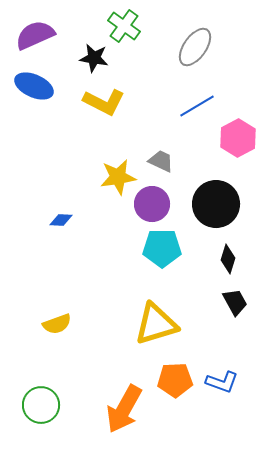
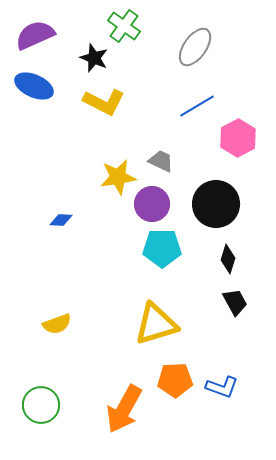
black star: rotated 12 degrees clockwise
blue L-shape: moved 5 px down
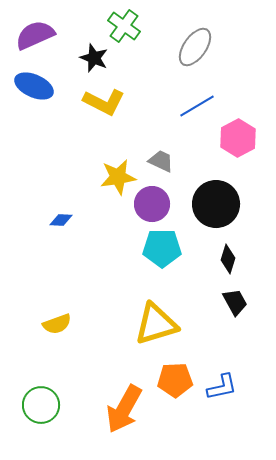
blue L-shape: rotated 32 degrees counterclockwise
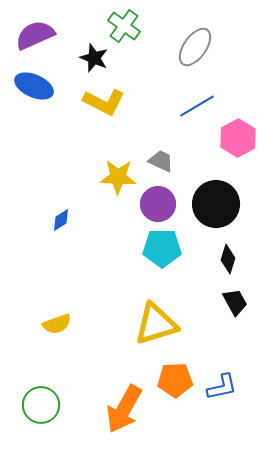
yellow star: rotated 12 degrees clockwise
purple circle: moved 6 px right
blue diamond: rotated 35 degrees counterclockwise
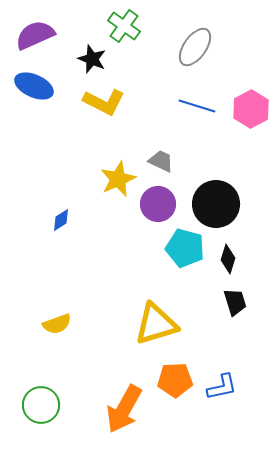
black star: moved 2 px left, 1 px down
blue line: rotated 48 degrees clockwise
pink hexagon: moved 13 px right, 29 px up
yellow star: moved 2 px down; rotated 27 degrees counterclockwise
cyan pentagon: moved 23 px right; rotated 15 degrees clockwise
black trapezoid: rotated 12 degrees clockwise
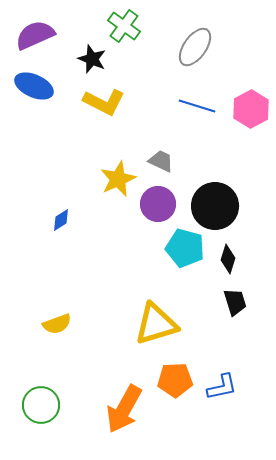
black circle: moved 1 px left, 2 px down
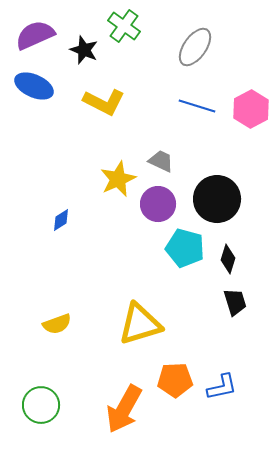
black star: moved 8 px left, 9 px up
black circle: moved 2 px right, 7 px up
yellow triangle: moved 16 px left
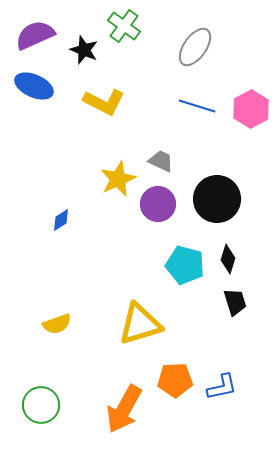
cyan pentagon: moved 17 px down
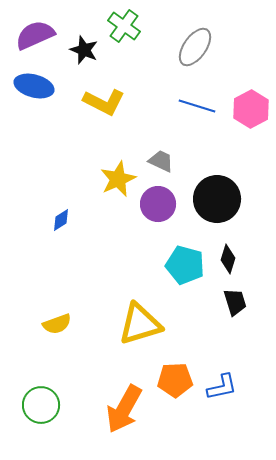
blue ellipse: rotated 9 degrees counterclockwise
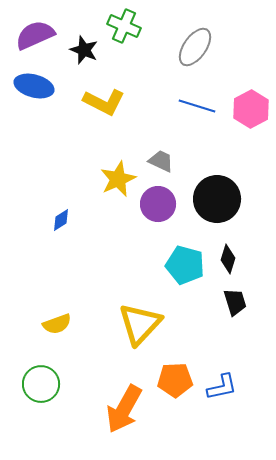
green cross: rotated 12 degrees counterclockwise
yellow triangle: rotated 30 degrees counterclockwise
green circle: moved 21 px up
